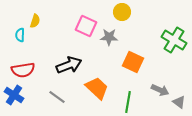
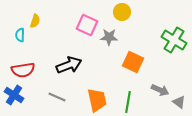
pink square: moved 1 px right, 1 px up
orange trapezoid: moved 12 px down; rotated 35 degrees clockwise
gray line: rotated 12 degrees counterclockwise
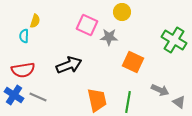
cyan semicircle: moved 4 px right, 1 px down
gray line: moved 19 px left
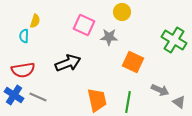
pink square: moved 3 px left
black arrow: moved 1 px left, 2 px up
